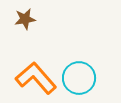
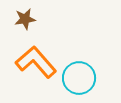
orange L-shape: moved 16 px up
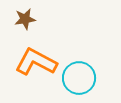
orange L-shape: rotated 21 degrees counterclockwise
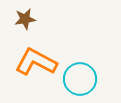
cyan circle: moved 1 px right, 1 px down
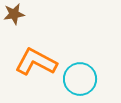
brown star: moved 11 px left, 5 px up
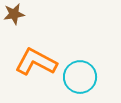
cyan circle: moved 2 px up
